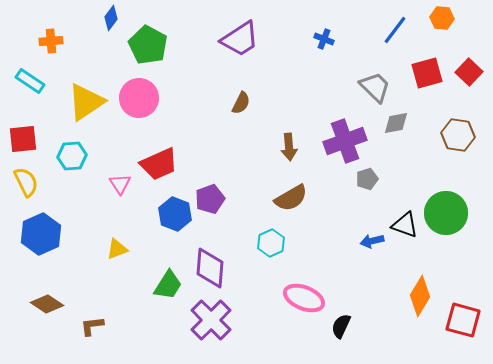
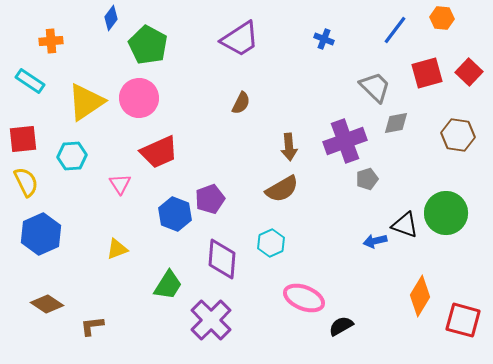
red trapezoid at (159, 164): moved 12 px up
brown semicircle at (291, 198): moved 9 px left, 9 px up
blue arrow at (372, 241): moved 3 px right
purple diamond at (210, 268): moved 12 px right, 9 px up
black semicircle at (341, 326): rotated 35 degrees clockwise
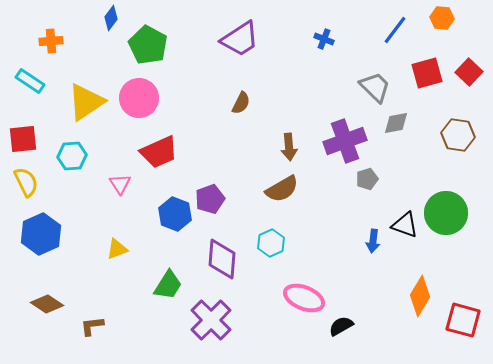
blue arrow at (375, 241): moved 2 px left; rotated 70 degrees counterclockwise
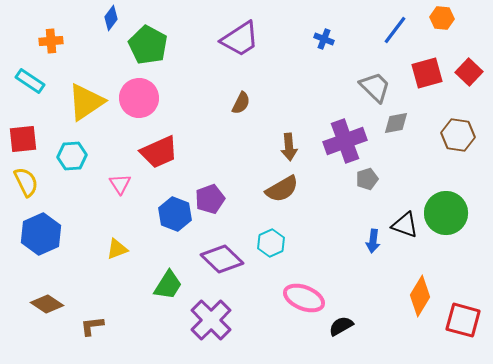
purple diamond at (222, 259): rotated 51 degrees counterclockwise
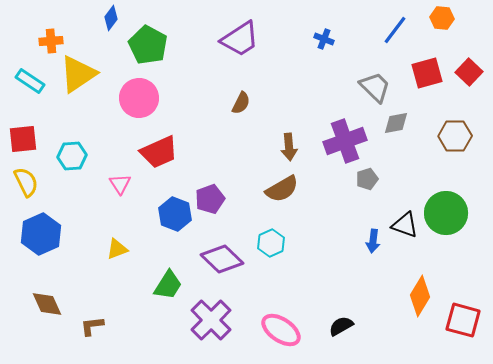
yellow triangle at (86, 102): moved 8 px left, 28 px up
brown hexagon at (458, 135): moved 3 px left, 1 px down; rotated 8 degrees counterclockwise
pink ellipse at (304, 298): moved 23 px left, 32 px down; rotated 12 degrees clockwise
brown diamond at (47, 304): rotated 32 degrees clockwise
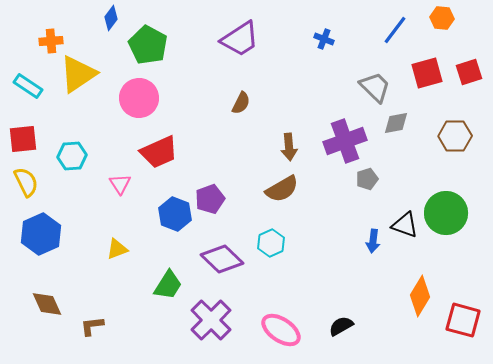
red square at (469, 72): rotated 28 degrees clockwise
cyan rectangle at (30, 81): moved 2 px left, 5 px down
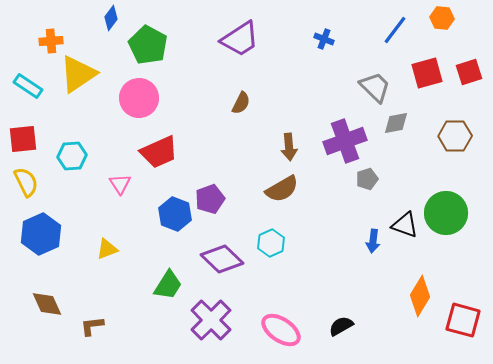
yellow triangle at (117, 249): moved 10 px left
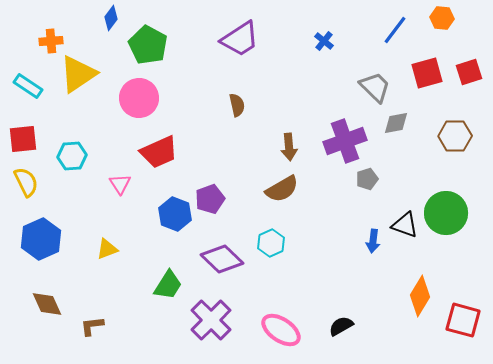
blue cross at (324, 39): moved 2 px down; rotated 18 degrees clockwise
brown semicircle at (241, 103): moved 4 px left, 2 px down; rotated 40 degrees counterclockwise
blue hexagon at (41, 234): moved 5 px down
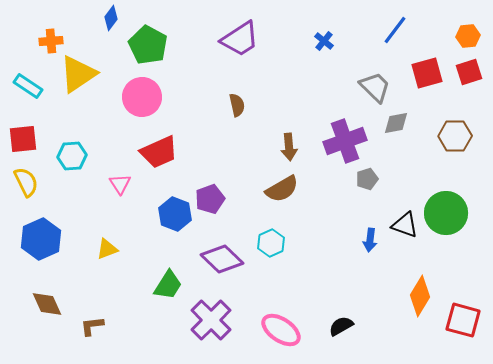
orange hexagon at (442, 18): moved 26 px right, 18 px down; rotated 10 degrees counterclockwise
pink circle at (139, 98): moved 3 px right, 1 px up
blue arrow at (373, 241): moved 3 px left, 1 px up
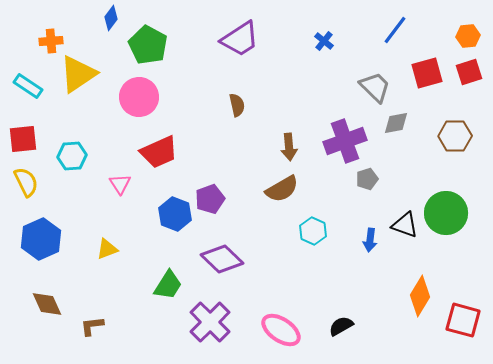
pink circle at (142, 97): moved 3 px left
cyan hexagon at (271, 243): moved 42 px right, 12 px up; rotated 12 degrees counterclockwise
purple cross at (211, 320): moved 1 px left, 2 px down
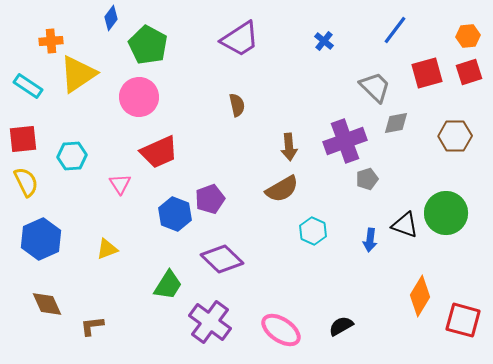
purple cross at (210, 322): rotated 9 degrees counterclockwise
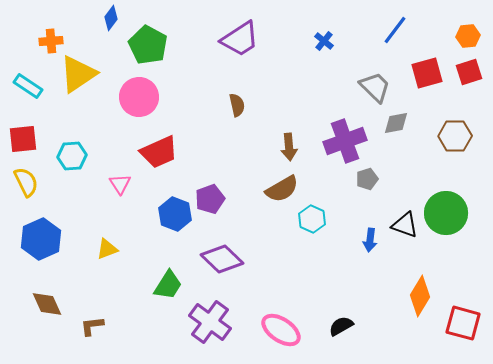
cyan hexagon at (313, 231): moved 1 px left, 12 px up
red square at (463, 320): moved 3 px down
